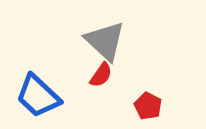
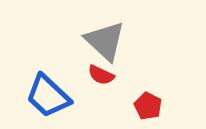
red semicircle: rotated 80 degrees clockwise
blue trapezoid: moved 10 px right
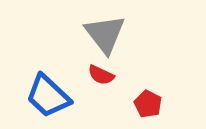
gray triangle: moved 7 px up; rotated 9 degrees clockwise
red pentagon: moved 2 px up
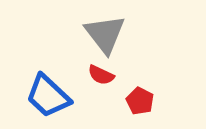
red pentagon: moved 8 px left, 3 px up
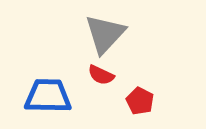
gray triangle: rotated 21 degrees clockwise
blue trapezoid: rotated 138 degrees clockwise
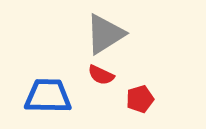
gray triangle: rotated 15 degrees clockwise
red pentagon: moved 2 px up; rotated 28 degrees clockwise
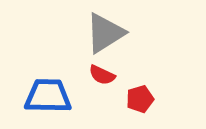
gray triangle: moved 1 px up
red semicircle: moved 1 px right
